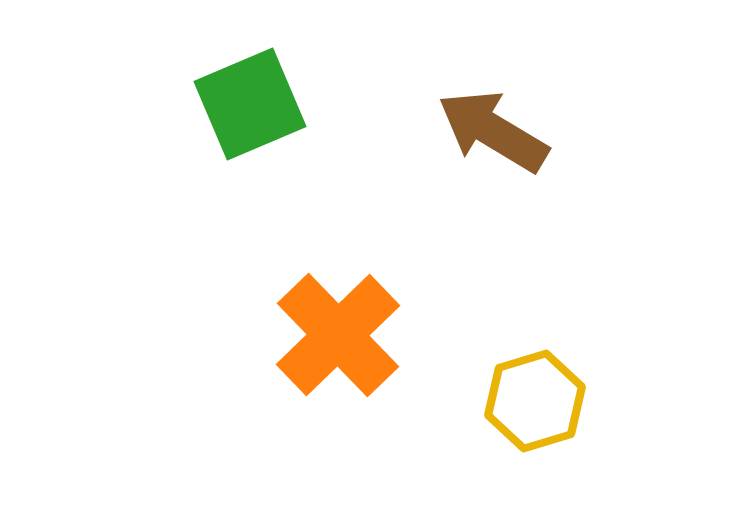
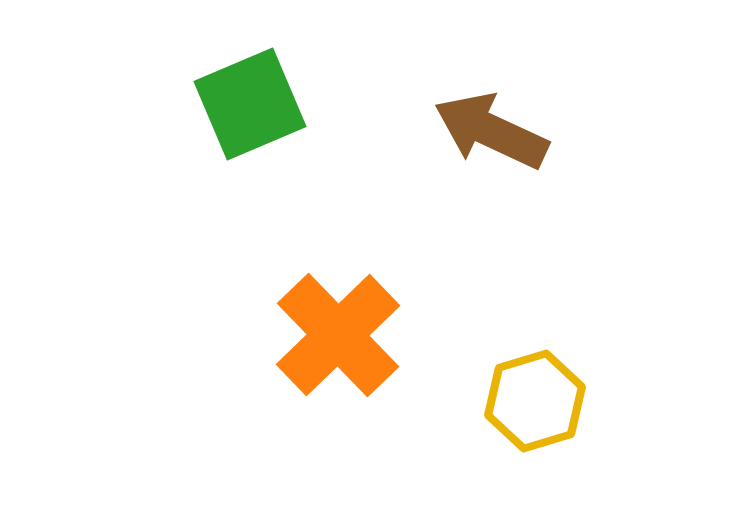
brown arrow: moved 2 px left; rotated 6 degrees counterclockwise
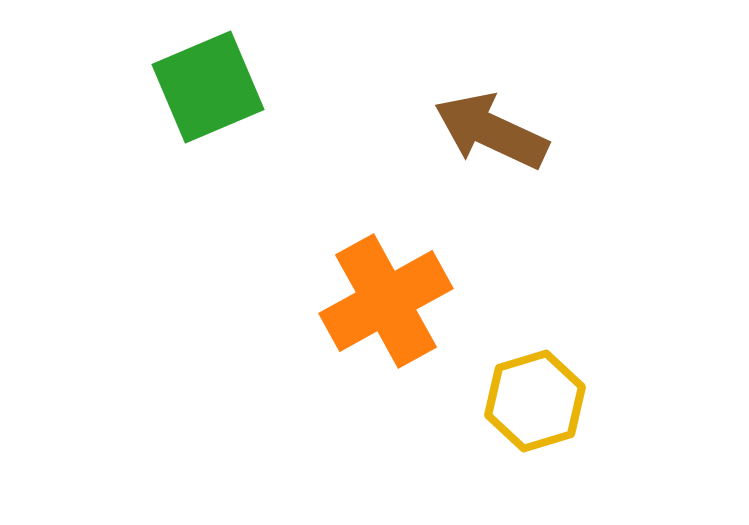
green square: moved 42 px left, 17 px up
orange cross: moved 48 px right, 34 px up; rotated 15 degrees clockwise
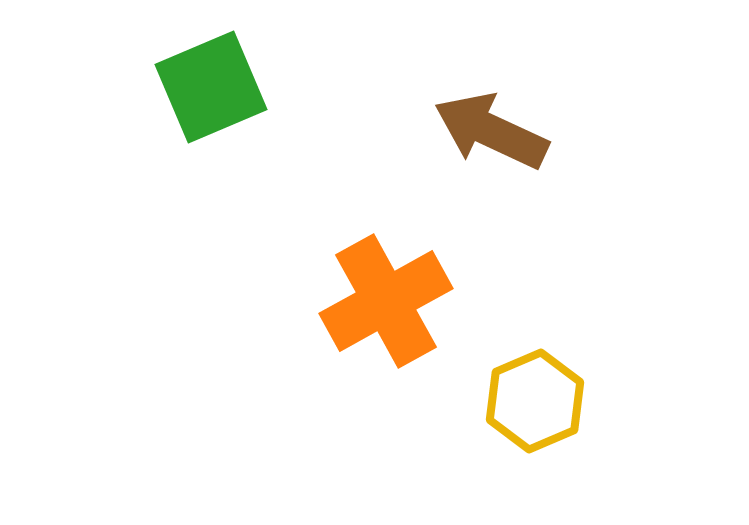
green square: moved 3 px right
yellow hexagon: rotated 6 degrees counterclockwise
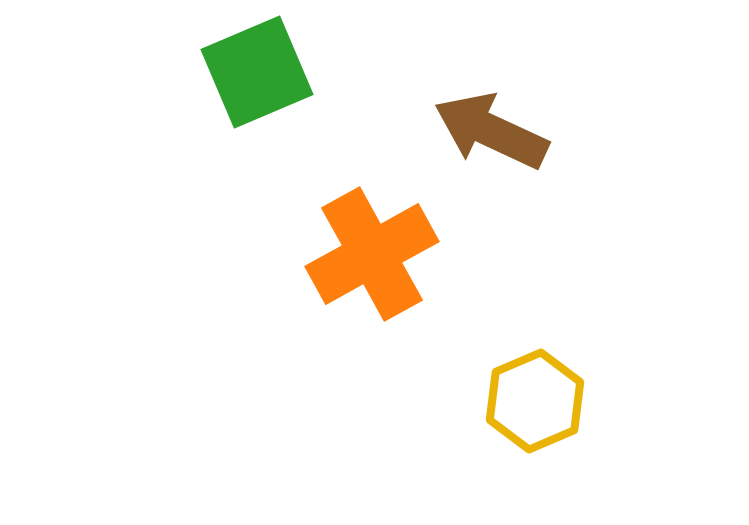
green square: moved 46 px right, 15 px up
orange cross: moved 14 px left, 47 px up
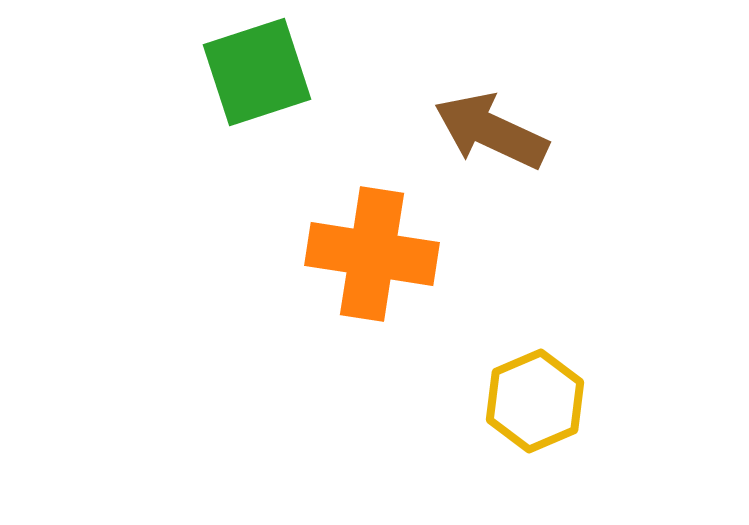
green square: rotated 5 degrees clockwise
orange cross: rotated 38 degrees clockwise
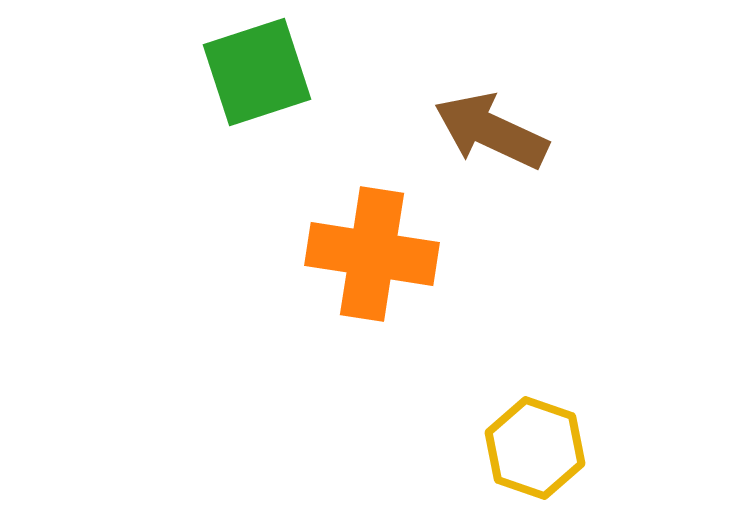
yellow hexagon: moved 47 px down; rotated 18 degrees counterclockwise
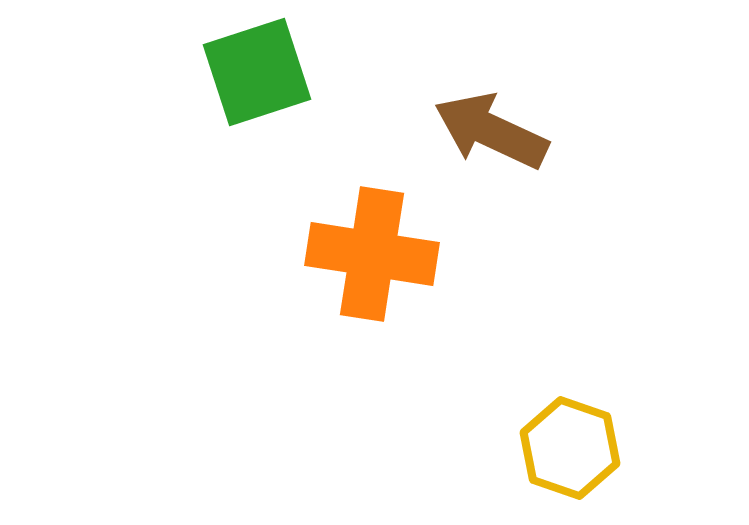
yellow hexagon: moved 35 px right
